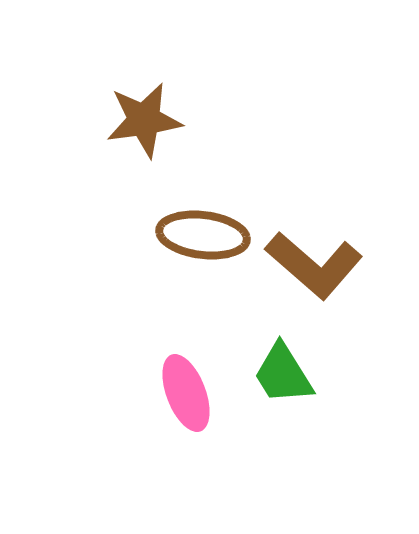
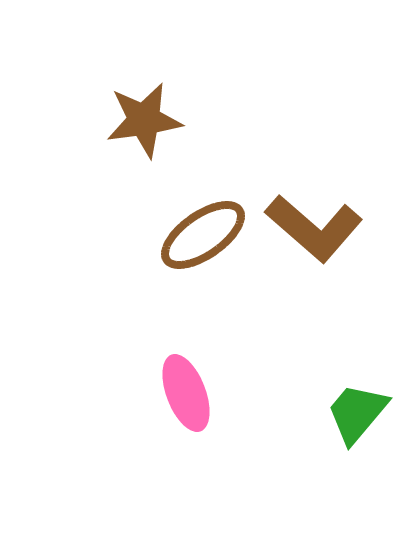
brown ellipse: rotated 42 degrees counterclockwise
brown L-shape: moved 37 px up
green trapezoid: moved 74 px right, 39 px down; rotated 72 degrees clockwise
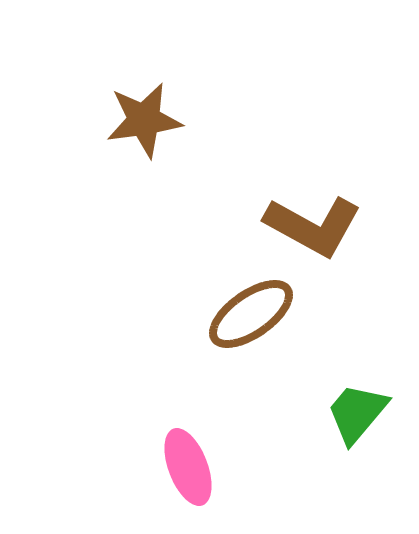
brown L-shape: moved 1 px left, 2 px up; rotated 12 degrees counterclockwise
brown ellipse: moved 48 px right, 79 px down
pink ellipse: moved 2 px right, 74 px down
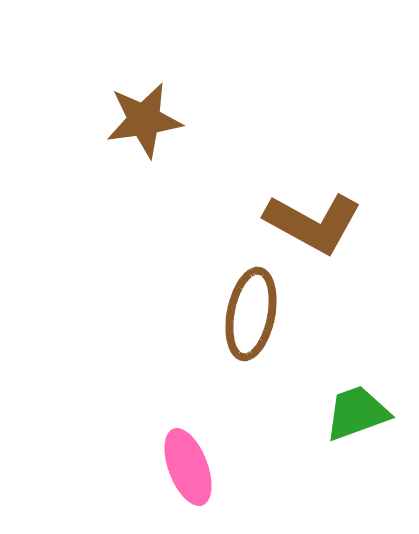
brown L-shape: moved 3 px up
brown ellipse: rotated 44 degrees counterclockwise
green trapezoid: rotated 30 degrees clockwise
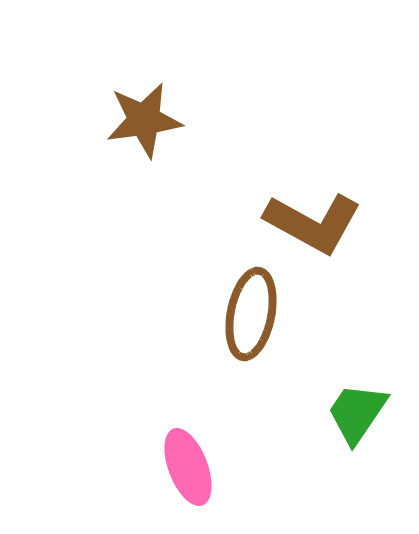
green trapezoid: rotated 36 degrees counterclockwise
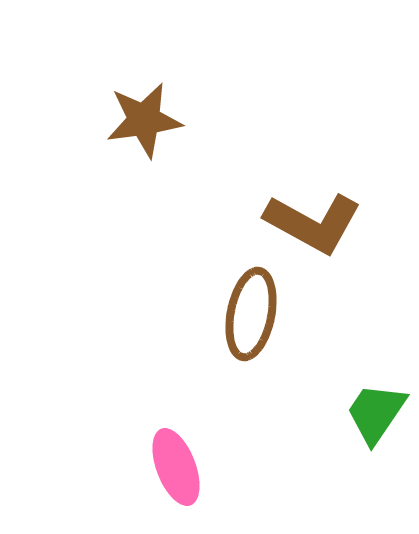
green trapezoid: moved 19 px right
pink ellipse: moved 12 px left
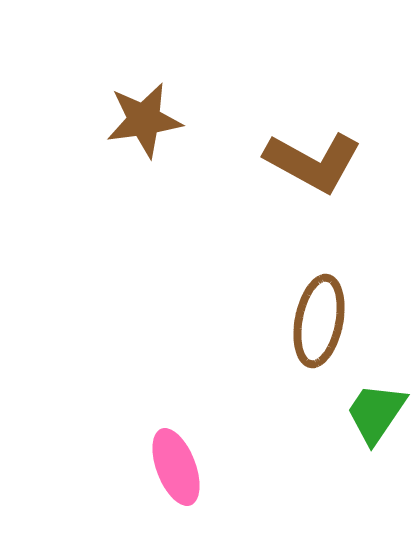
brown L-shape: moved 61 px up
brown ellipse: moved 68 px right, 7 px down
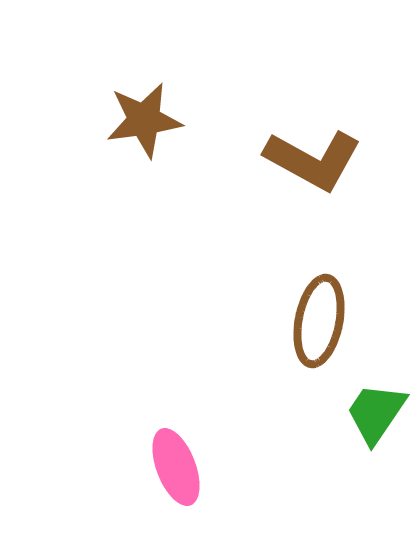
brown L-shape: moved 2 px up
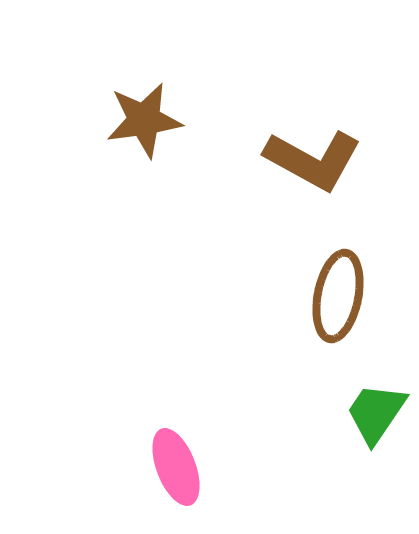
brown ellipse: moved 19 px right, 25 px up
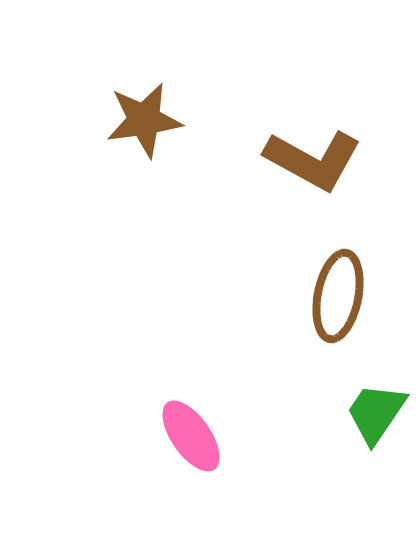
pink ellipse: moved 15 px right, 31 px up; rotated 14 degrees counterclockwise
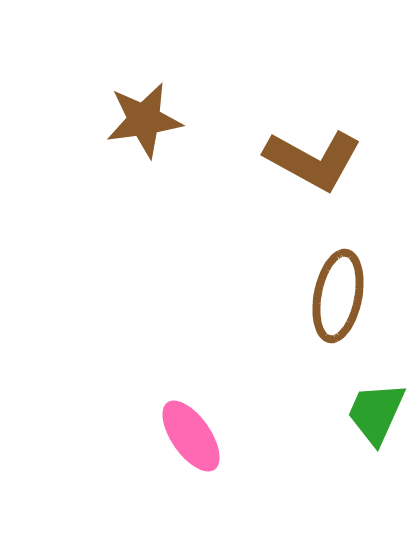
green trapezoid: rotated 10 degrees counterclockwise
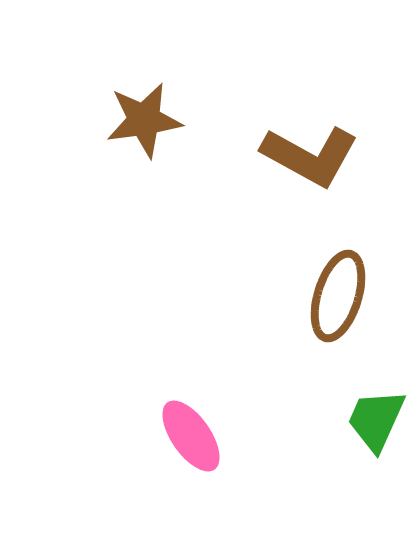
brown L-shape: moved 3 px left, 4 px up
brown ellipse: rotated 6 degrees clockwise
green trapezoid: moved 7 px down
